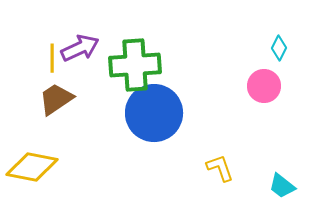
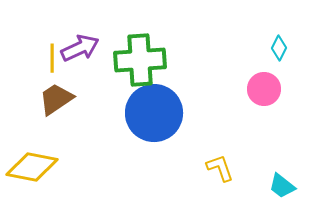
green cross: moved 5 px right, 5 px up
pink circle: moved 3 px down
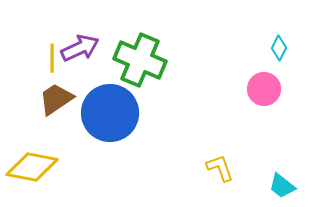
green cross: rotated 27 degrees clockwise
blue circle: moved 44 px left
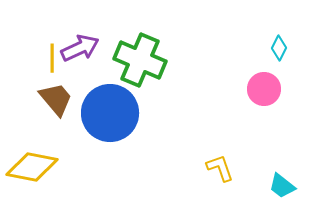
brown trapezoid: rotated 84 degrees clockwise
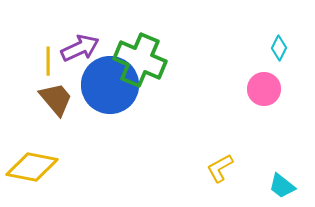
yellow line: moved 4 px left, 3 px down
blue circle: moved 28 px up
yellow L-shape: rotated 100 degrees counterclockwise
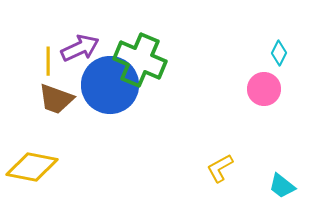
cyan diamond: moved 5 px down
brown trapezoid: rotated 150 degrees clockwise
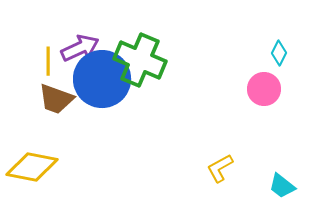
blue circle: moved 8 px left, 6 px up
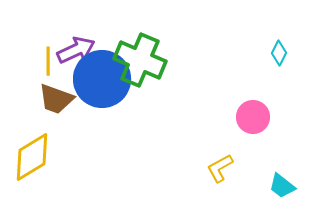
purple arrow: moved 4 px left, 2 px down
pink circle: moved 11 px left, 28 px down
yellow diamond: moved 10 px up; rotated 42 degrees counterclockwise
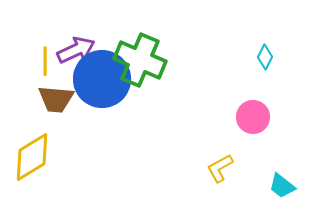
cyan diamond: moved 14 px left, 4 px down
yellow line: moved 3 px left
brown trapezoid: rotated 15 degrees counterclockwise
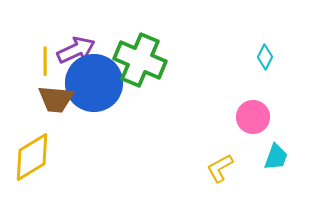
blue circle: moved 8 px left, 4 px down
cyan trapezoid: moved 6 px left, 29 px up; rotated 108 degrees counterclockwise
